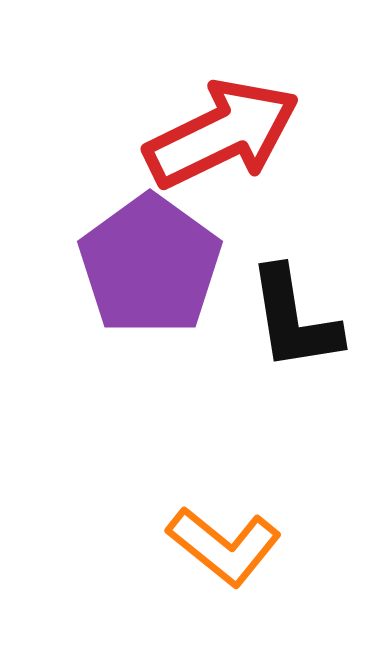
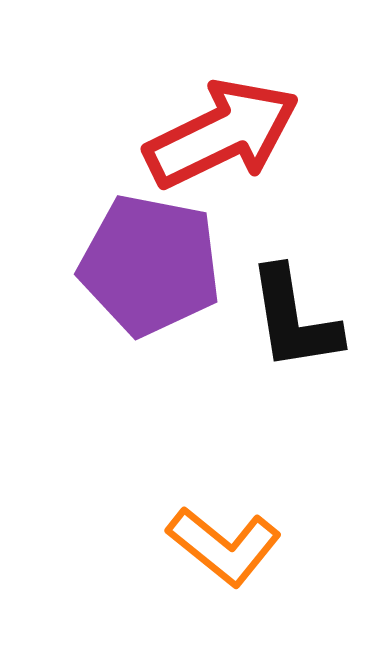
purple pentagon: rotated 25 degrees counterclockwise
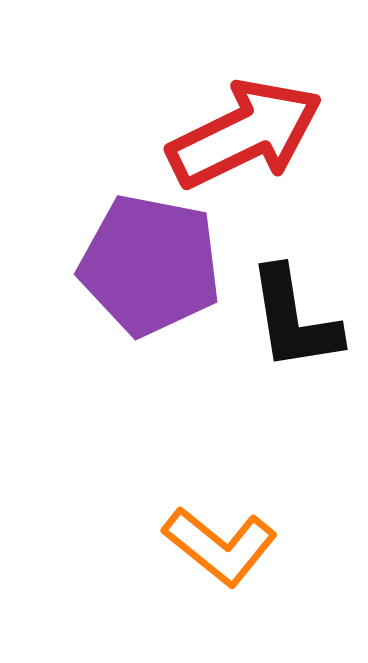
red arrow: moved 23 px right
orange L-shape: moved 4 px left
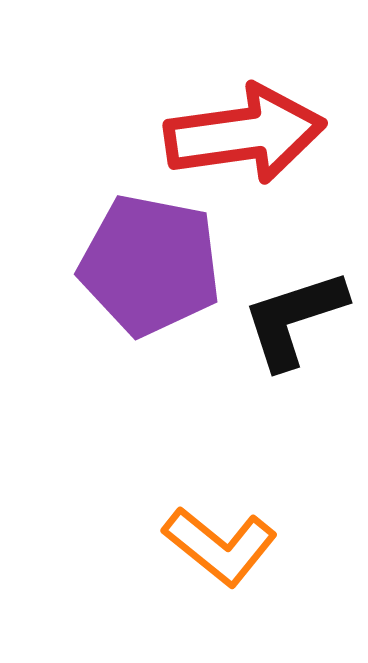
red arrow: rotated 18 degrees clockwise
black L-shape: rotated 81 degrees clockwise
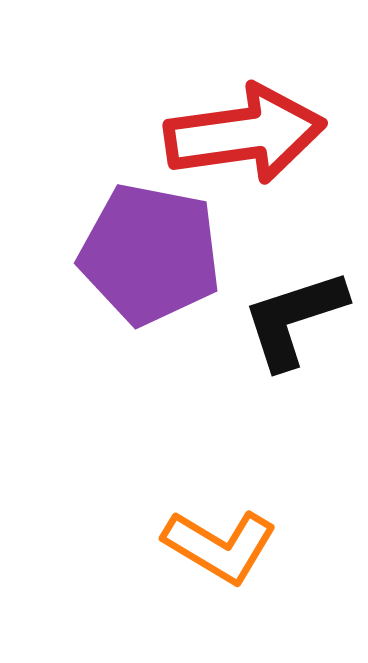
purple pentagon: moved 11 px up
orange L-shape: rotated 8 degrees counterclockwise
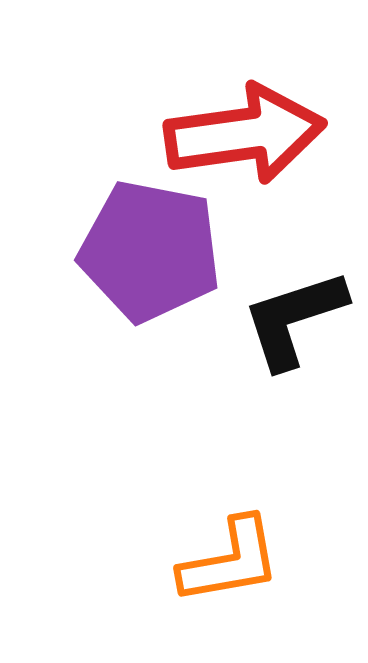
purple pentagon: moved 3 px up
orange L-shape: moved 10 px right, 15 px down; rotated 41 degrees counterclockwise
